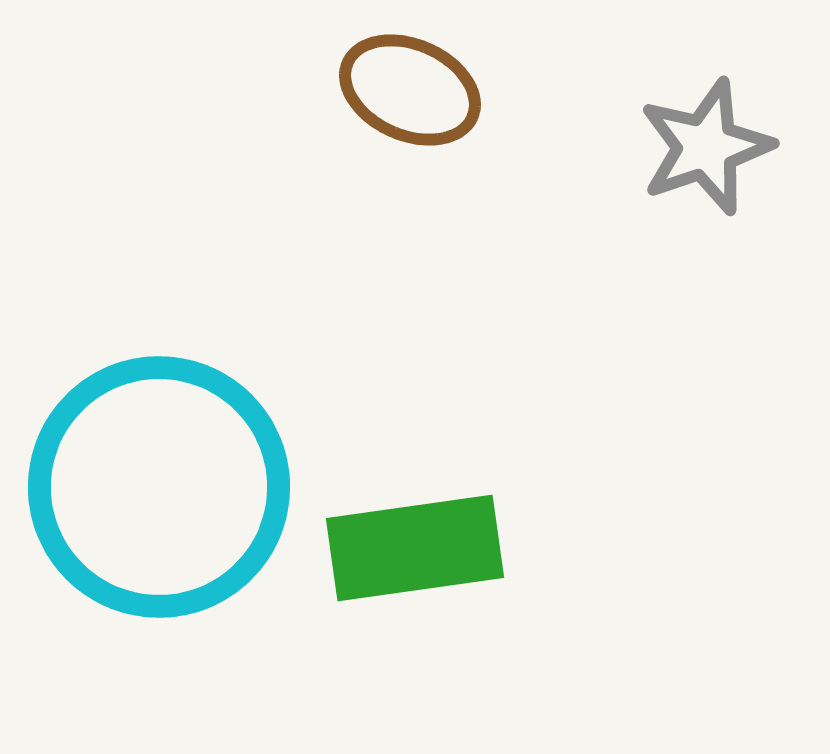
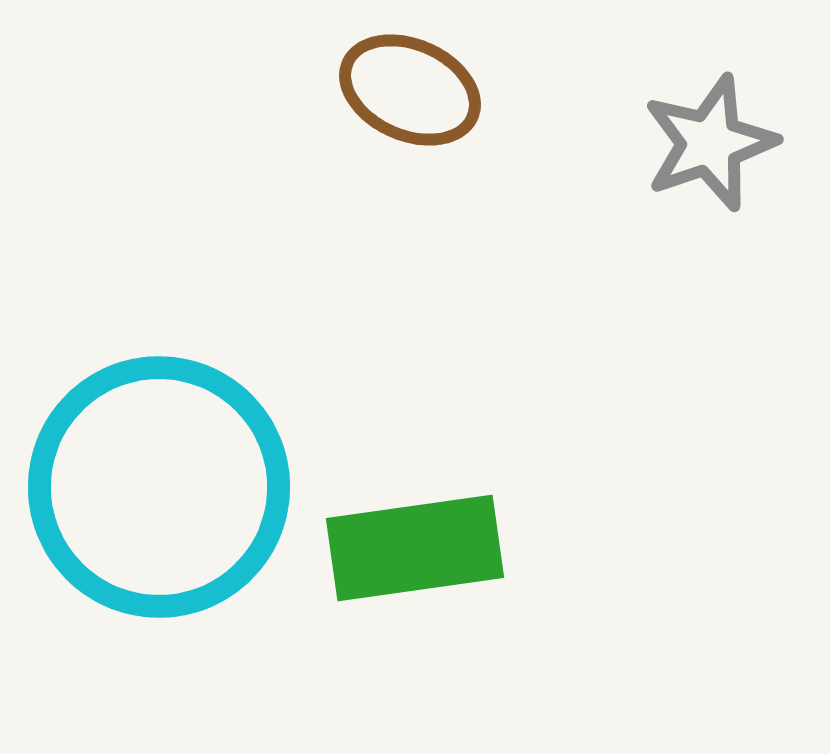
gray star: moved 4 px right, 4 px up
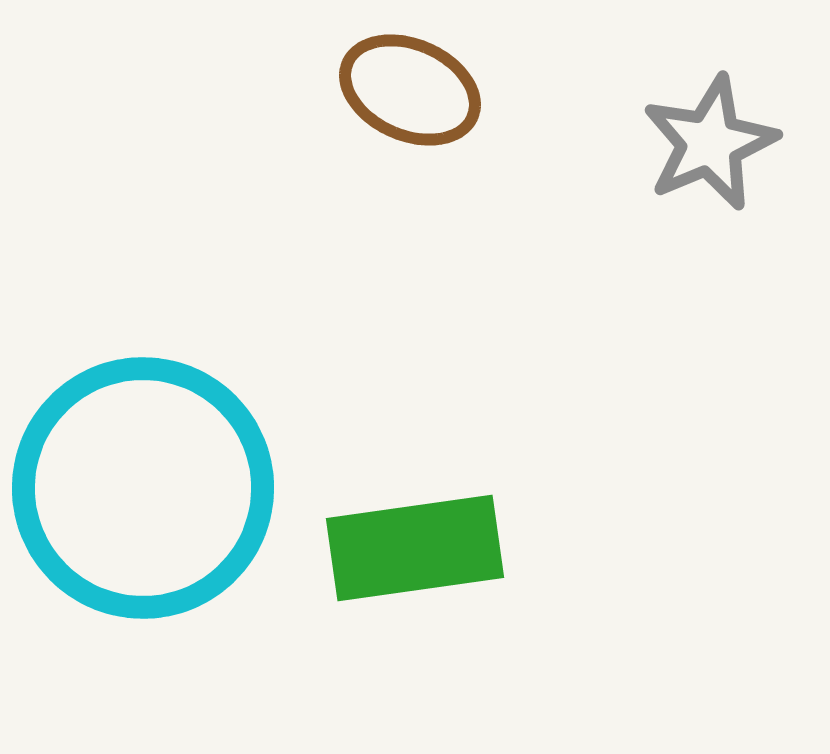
gray star: rotated 4 degrees counterclockwise
cyan circle: moved 16 px left, 1 px down
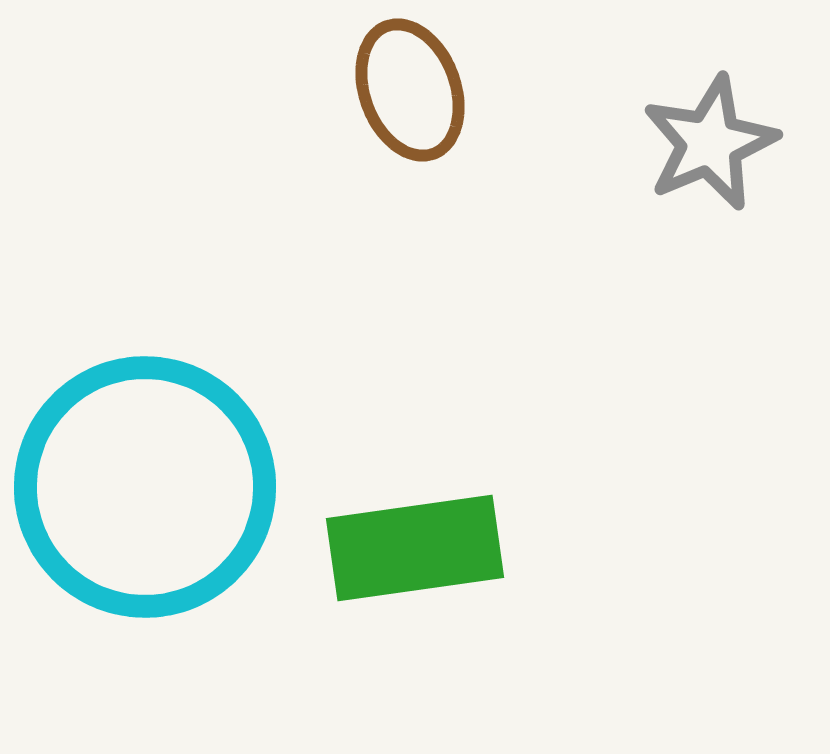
brown ellipse: rotated 46 degrees clockwise
cyan circle: moved 2 px right, 1 px up
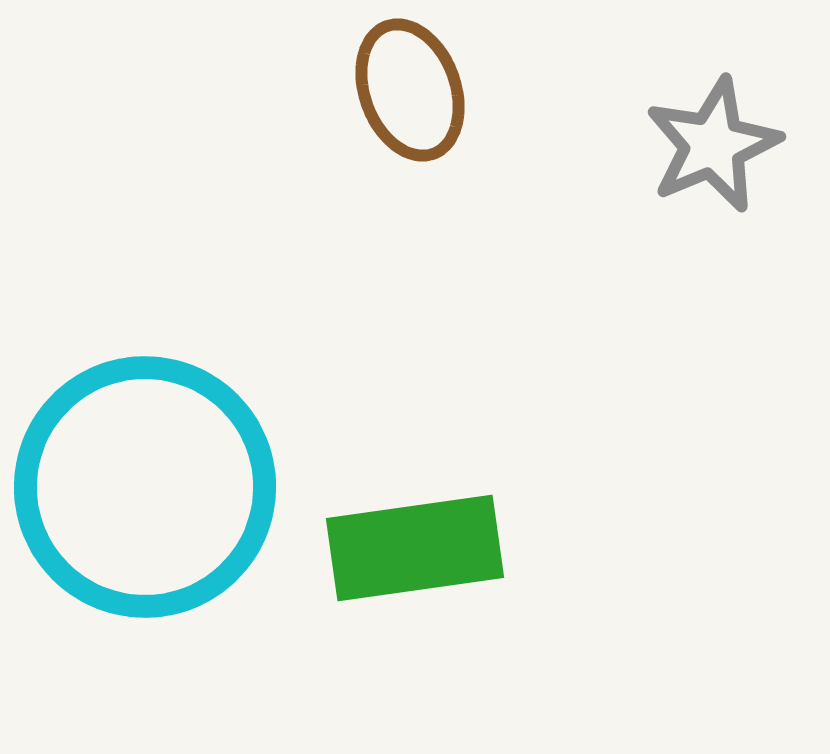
gray star: moved 3 px right, 2 px down
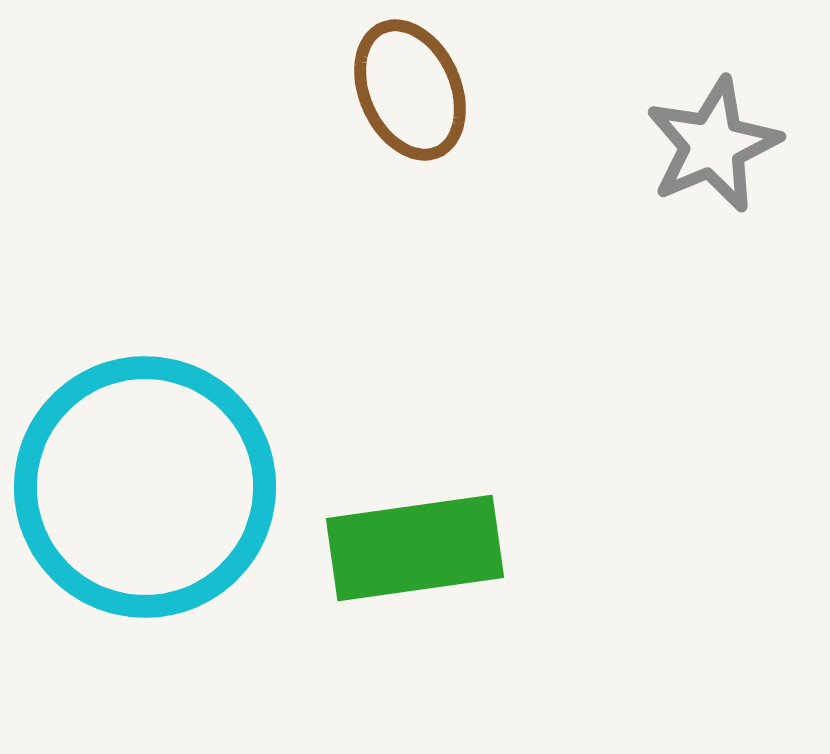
brown ellipse: rotated 4 degrees counterclockwise
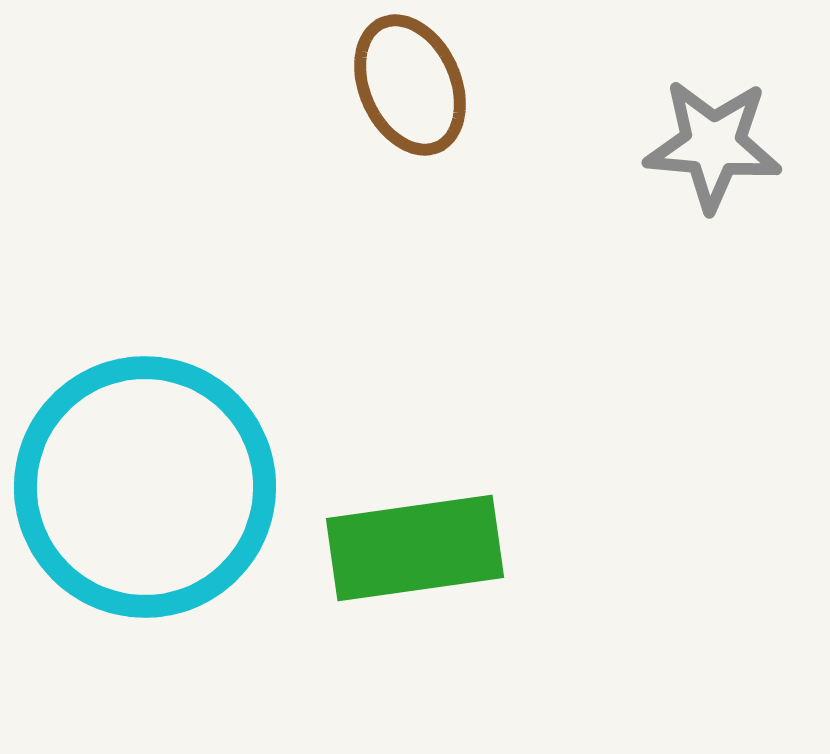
brown ellipse: moved 5 px up
gray star: rotated 28 degrees clockwise
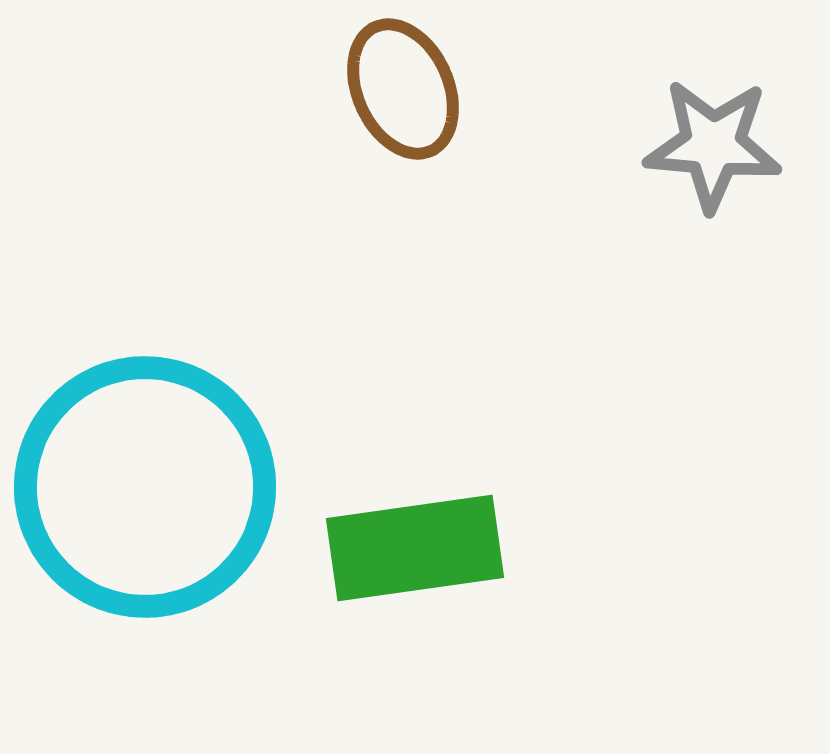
brown ellipse: moved 7 px left, 4 px down
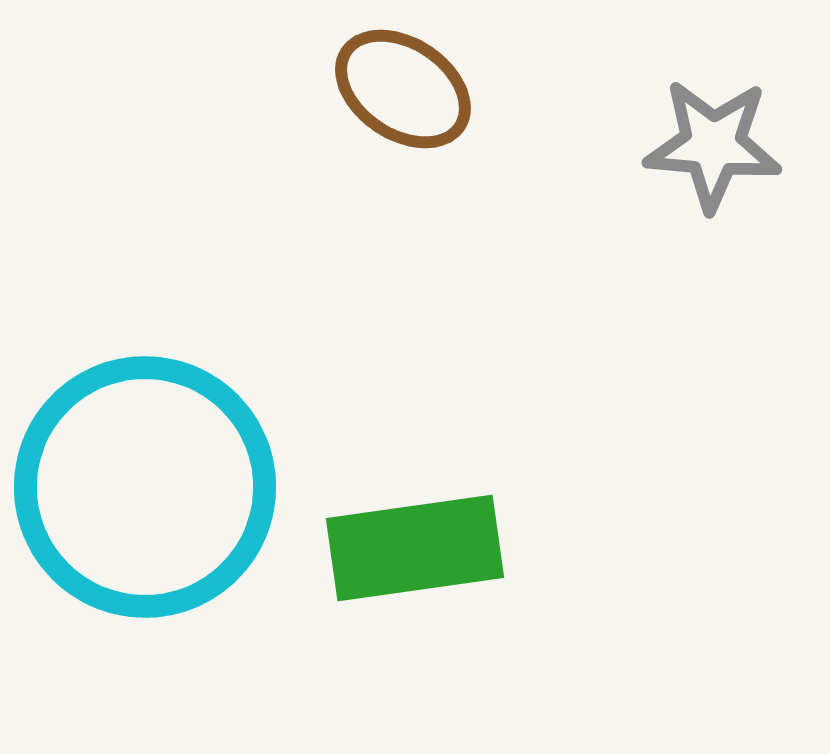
brown ellipse: rotated 32 degrees counterclockwise
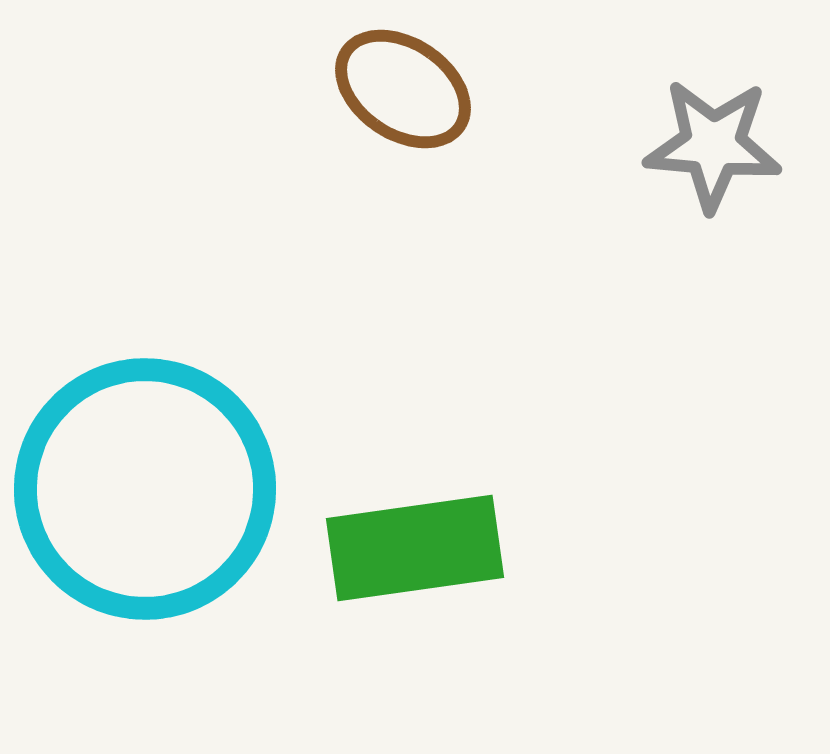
cyan circle: moved 2 px down
